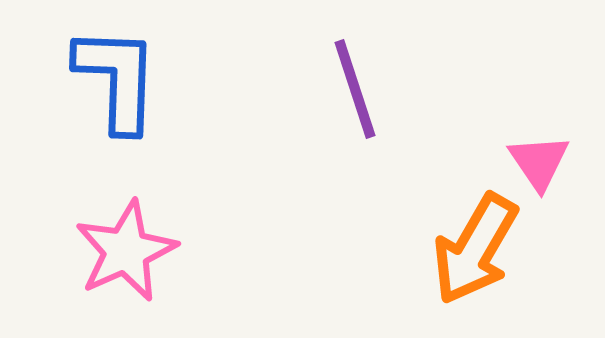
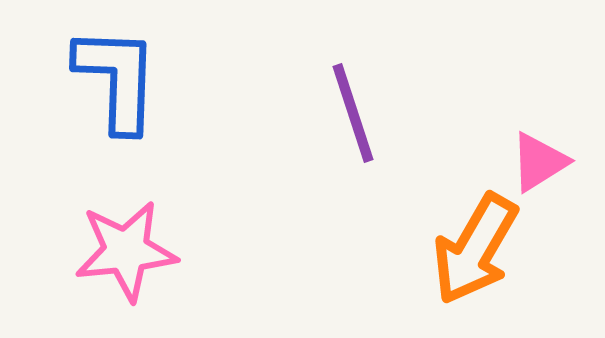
purple line: moved 2 px left, 24 px down
pink triangle: rotated 32 degrees clockwise
pink star: rotated 18 degrees clockwise
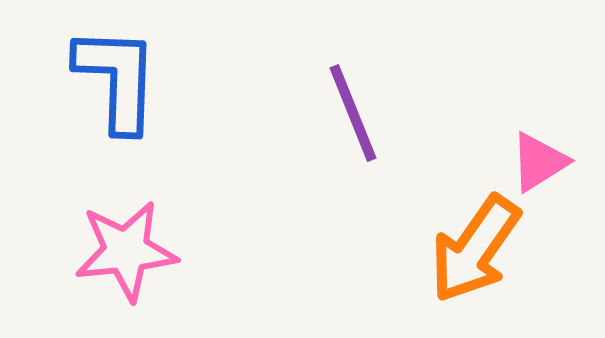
purple line: rotated 4 degrees counterclockwise
orange arrow: rotated 5 degrees clockwise
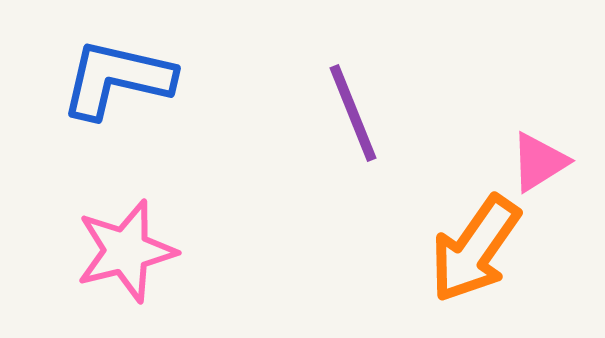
blue L-shape: rotated 79 degrees counterclockwise
pink star: rotated 8 degrees counterclockwise
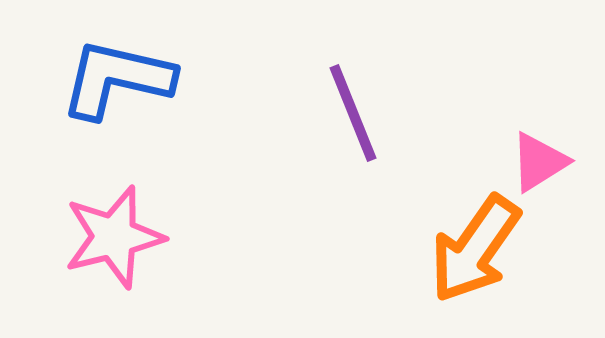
pink star: moved 12 px left, 14 px up
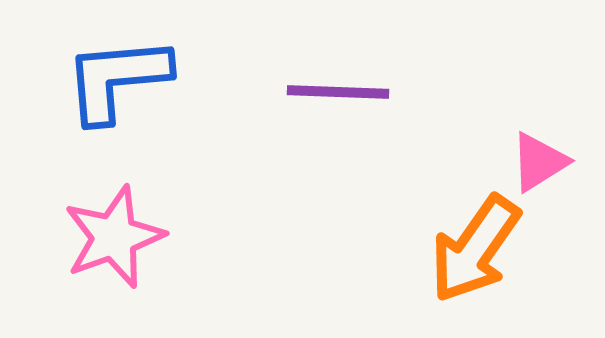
blue L-shape: rotated 18 degrees counterclockwise
purple line: moved 15 px left, 21 px up; rotated 66 degrees counterclockwise
pink star: rotated 6 degrees counterclockwise
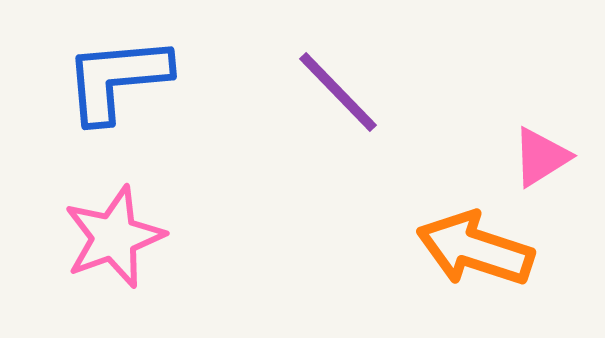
purple line: rotated 44 degrees clockwise
pink triangle: moved 2 px right, 5 px up
orange arrow: rotated 73 degrees clockwise
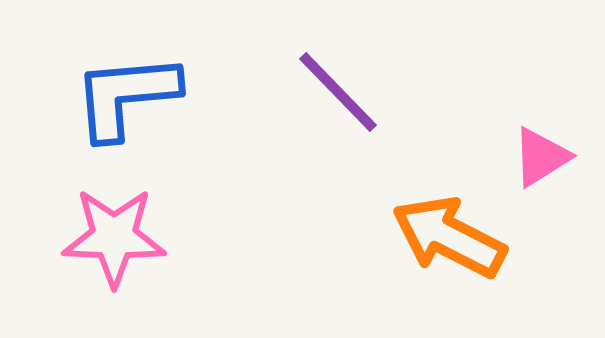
blue L-shape: moved 9 px right, 17 px down
pink star: rotated 22 degrees clockwise
orange arrow: moved 26 px left, 12 px up; rotated 9 degrees clockwise
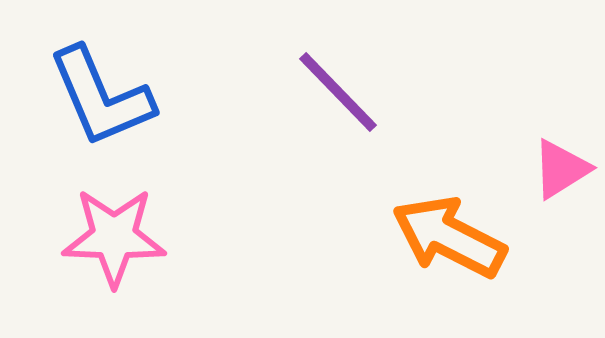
blue L-shape: moved 25 px left, 1 px down; rotated 108 degrees counterclockwise
pink triangle: moved 20 px right, 12 px down
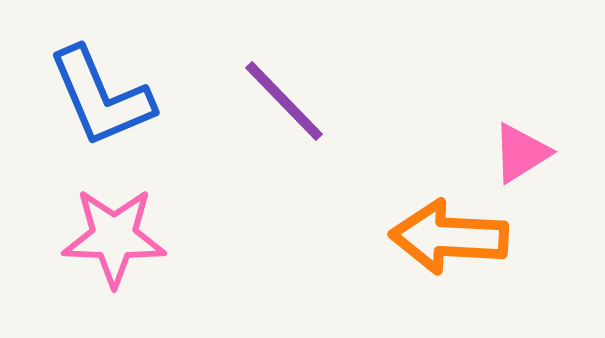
purple line: moved 54 px left, 9 px down
pink triangle: moved 40 px left, 16 px up
orange arrow: rotated 24 degrees counterclockwise
